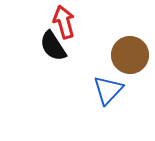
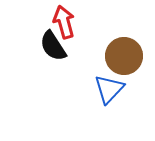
brown circle: moved 6 px left, 1 px down
blue triangle: moved 1 px right, 1 px up
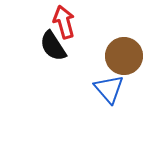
blue triangle: rotated 24 degrees counterclockwise
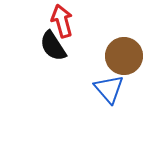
red arrow: moved 2 px left, 1 px up
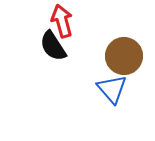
blue triangle: moved 3 px right
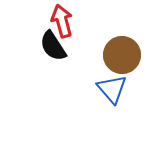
brown circle: moved 2 px left, 1 px up
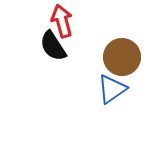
brown circle: moved 2 px down
blue triangle: rotated 36 degrees clockwise
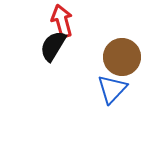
black semicircle: rotated 64 degrees clockwise
blue triangle: rotated 12 degrees counterclockwise
